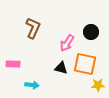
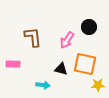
brown L-shape: moved 9 px down; rotated 30 degrees counterclockwise
black circle: moved 2 px left, 5 px up
pink arrow: moved 3 px up
black triangle: moved 1 px down
cyan arrow: moved 11 px right
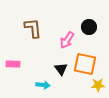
brown L-shape: moved 9 px up
black triangle: rotated 40 degrees clockwise
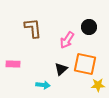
black triangle: rotated 24 degrees clockwise
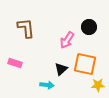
brown L-shape: moved 7 px left
pink rectangle: moved 2 px right, 1 px up; rotated 16 degrees clockwise
cyan arrow: moved 4 px right
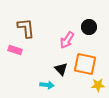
pink rectangle: moved 13 px up
black triangle: rotated 32 degrees counterclockwise
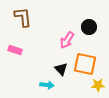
brown L-shape: moved 3 px left, 11 px up
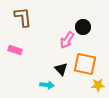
black circle: moved 6 px left
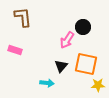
orange square: moved 1 px right
black triangle: moved 3 px up; rotated 24 degrees clockwise
cyan arrow: moved 2 px up
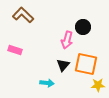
brown L-shape: moved 2 px up; rotated 40 degrees counterclockwise
pink arrow: rotated 18 degrees counterclockwise
black triangle: moved 2 px right, 1 px up
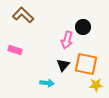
yellow star: moved 2 px left
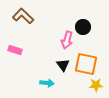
brown L-shape: moved 1 px down
black triangle: rotated 16 degrees counterclockwise
